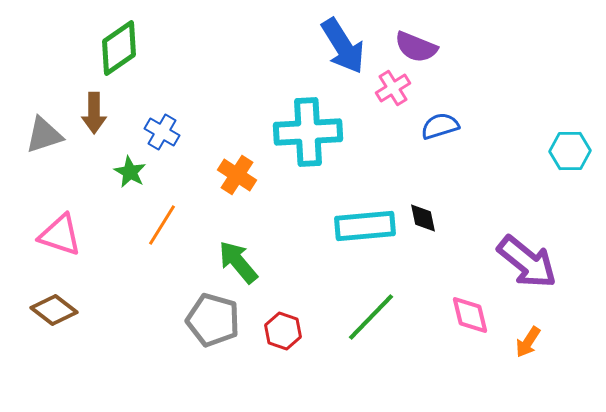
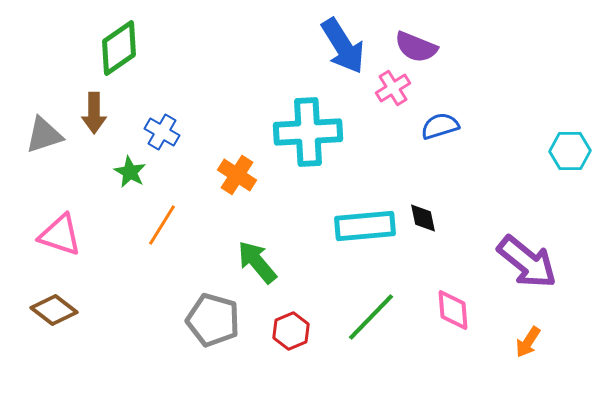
green arrow: moved 19 px right
pink diamond: moved 17 px left, 5 px up; rotated 9 degrees clockwise
red hexagon: moved 8 px right; rotated 18 degrees clockwise
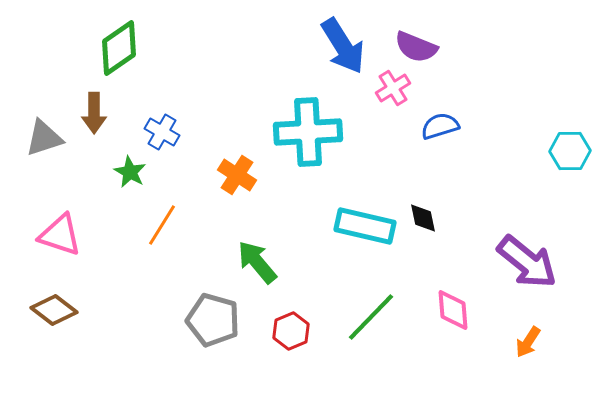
gray triangle: moved 3 px down
cyan rectangle: rotated 18 degrees clockwise
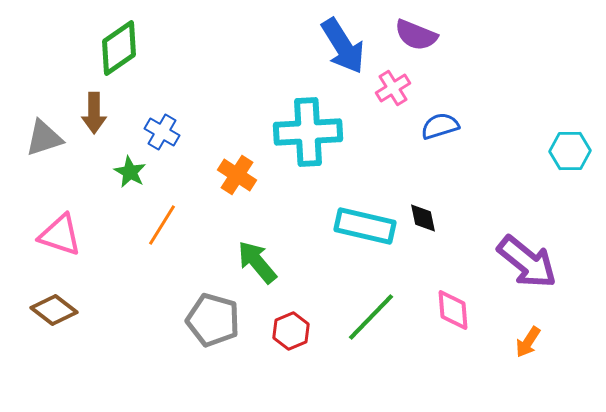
purple semicircle: moved 12 px up
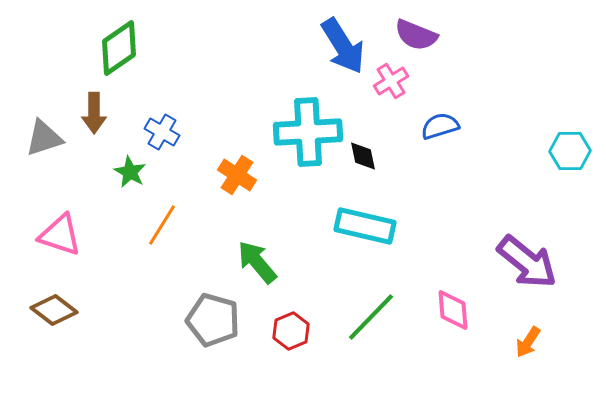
pink cross: moved 2 px left, 7 px up
black diamond: moved 60 px left, 62 px up
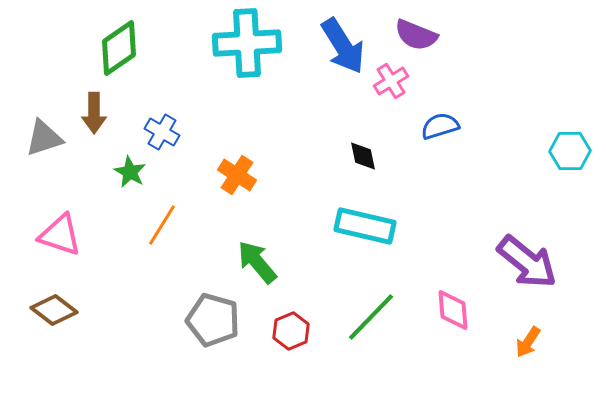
cyan cross: moved 61 px left, 89 px up
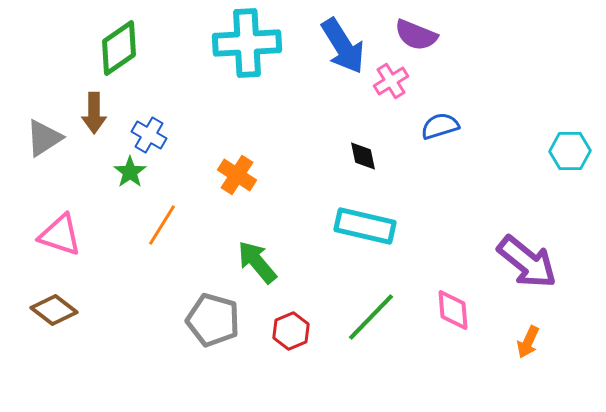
blue cross: moved 13 px left, 3 px down
gray triangle: rotated 15 degrees counterclockwise
green star: rotated 8 degrees clockwise
orange arrow: rotated 8 degrees counterclockwise
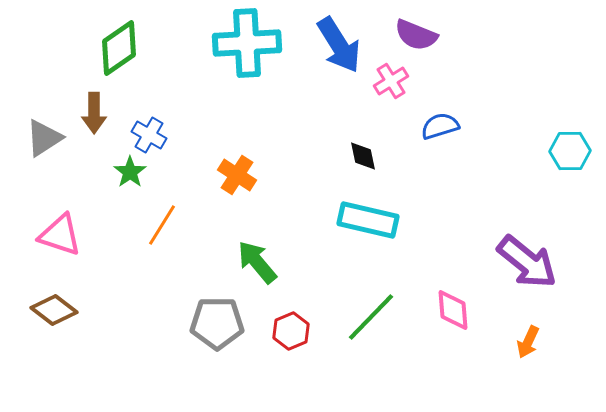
blue arrow: moved 4 px left, 1 px up
cyan rectangle: moved 3 px right, 6 px up
gray pentagon: moved 4 px right, 3 px down; rotated 16 degrees counterclockwise
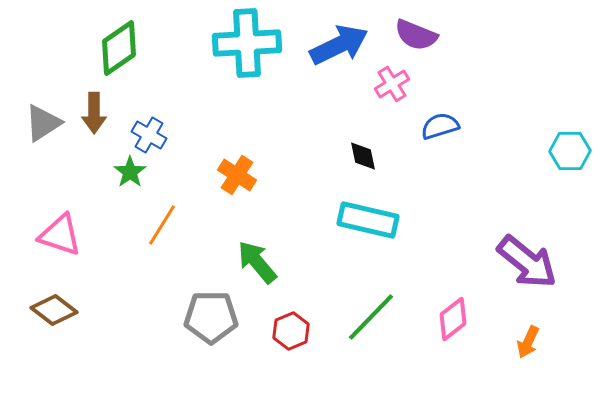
blue arrow: rotated 84 degrees counterclockwise
pink cross: moved 1 px right, 3 px down
gray triangle: moved 1 px left, 15 px up
pink diamond: moved 9 px down; rotated 57 degrees clockwise
gray pentagon: moved 6 px left, 6 px up
